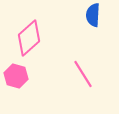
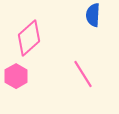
pink hexagon: rotated 15 degrees clockwise
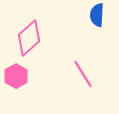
blue semicircle: moved 4 px right
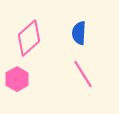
blue semicircle: moved 18 px left, 18 px down
pink hexagon: moved 1 px right, 3 px down
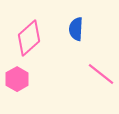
blue semicircle: moved 3 px left, 4 px up
pink line: moved 18 px right; rotated 20 degrees counterclockwise
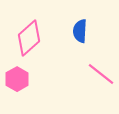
blue semicircle: moved 4 px right, 2 px down
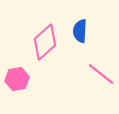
pink diamond: moved 16 px right, 4 px down
pink hexagon: rotated 20 degrees clockwise
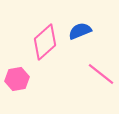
blue semicircle: rotated 65 degrees clockwise
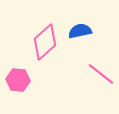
blue semicircle: rotated 10 degrees clockwise
pink hexagon: moved 1 px right, 1 px down; rotated 15 degrees clockwise
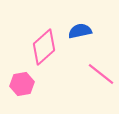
pink diamond: moved 1 px left, 5 px down
pink hexagon: moved 4 px right, 4 px down; rotated 15 degrees counterclockwise
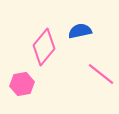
pink diamond: rotated 9 degrees counterclockwise
